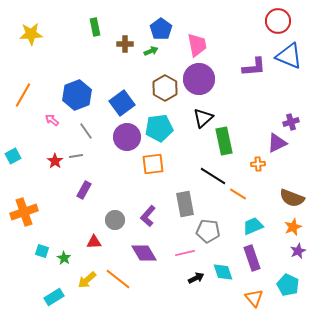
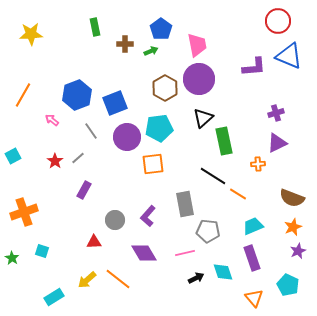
blue square at (122, 103): moved 7 px left; rotated 15 degrees clockwise
purple cross at (291, 122): moved 15 px left, 9 px up
gray line at (86, 131): moved 5 px right
gray line at (76, 156): moved 2 px right, 2 px down; rotated 32 degrees counterclockwise
green star at (64, 258): moved 52 px left
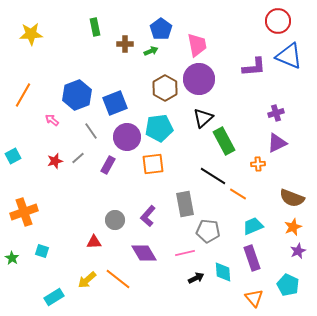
green rectangle at (224, 141): rotated 16 degrees counterclockwise
red star at (55, 161): rotated 21 degrees clockwise
purple rectangle at (84, 190): moved 24 px right, 25 px up
cyan diamond at (223, 272): rotated 15 degrees clockwise
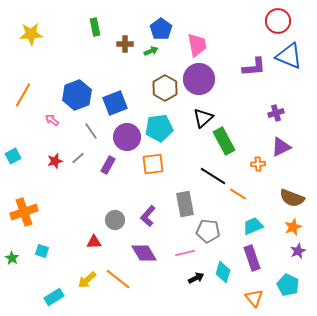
purple triangle at (277, 143): moved 4 px right, 4 px down
cyan diamond at (223, 272): rotated 20 degrees clockwise
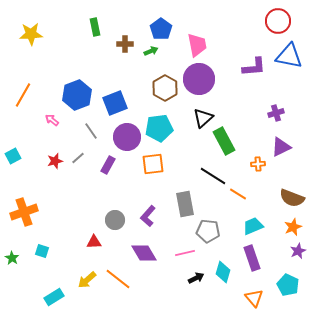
blue triangle at (289, 56): rotated 12 degrees counterclockwise
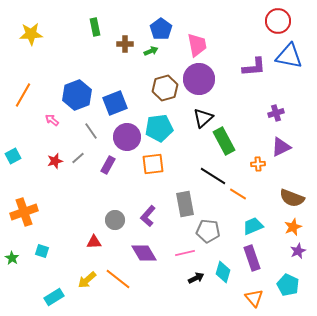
brown hexagon at (165, 88): rotated 15 degrees clockwise
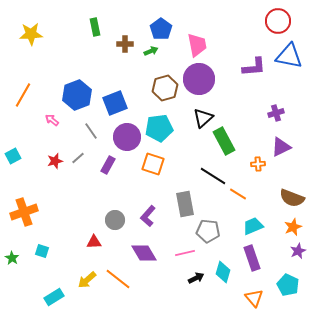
orange square at (153, 164): rotated 25 degrees clockwise
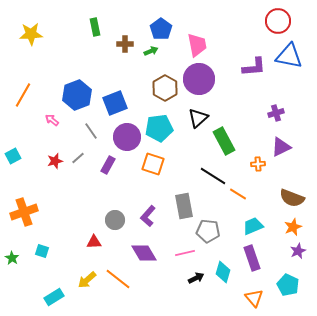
brown hexagon at (165, 88): rotated 15 degrees counterclockwise
black triangle at (203, 118): moved 5 px left
gray rectangle at (185, 204): moved 1 px left, 2 px down
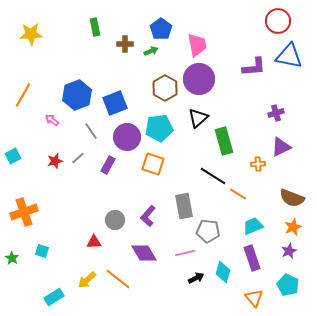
green rectangle at (224, 141): rotated 12 degrees clockwise
purple star at (298, 251): moved 9 px left
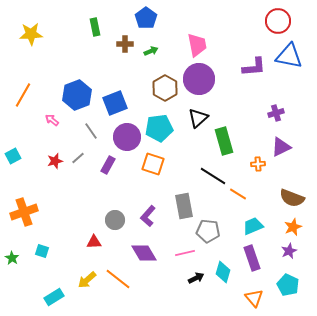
blue pentagon at (161, 29): moved 15 px left, 11 px up
